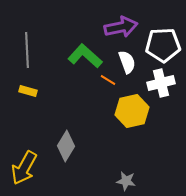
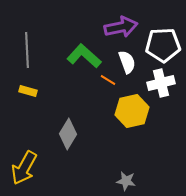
green L-shape: moved 1 px left
gray diamond: moved 2 px right, 12 px up
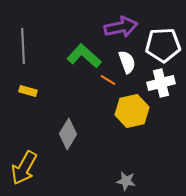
gray line: moved 4 px left, 4 px up
